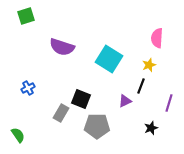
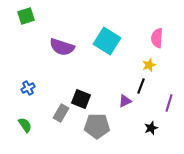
cyan square: moved 2 px left, 18 px up
green semicircle: moved 7 px right, 10 px up
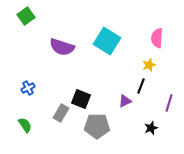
green square: rotated 18 degrees counterclockwise
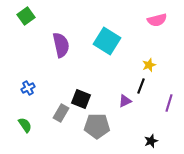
pink semicircle: moved 18 px up; rotated 108 degrees counterclockwise
purple semicircle: moved 1 px left, 2 px up; rotated 120 degrees counterclockwise
black star: moved 13 px down
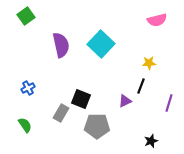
cyan square: moved 6 px left, 3 px down; rotated 12 degrees clockwise
yellow star: moved 2 px up; rotated 16 degrees clockwise
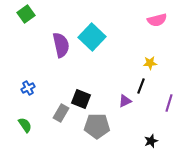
green square: moved 2 px up
cyan square: moved 9 px left, 7 px up
yellow star: moved 1 px right
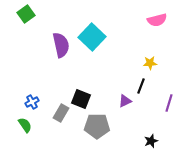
blue cross: moved 4 px right, 14 px down
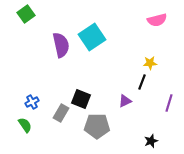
cyan square: rotated 12 degrees clockwise
black line: moved 1 px right, 4 px up
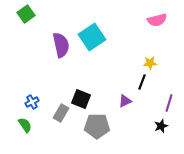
black star: moved 10 px right, 15 px up
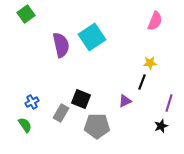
pink semicircle: moved 2 px left, 1 px down; rotated 54 degrees counterclockwise
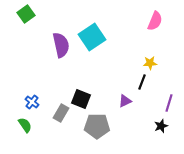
blue cross: rotated 24 degrees counterclockwise
